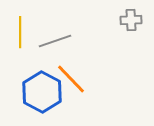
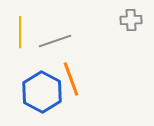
orange line: rotated 24 degrees clockwise
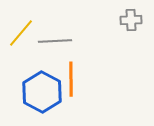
yellow line: moved 1 px right, 1 px down; rotated 40 degrees clockwise
gray line: rotated 16 degrees clockwise
orange line: rotated 20 degrees clockwise
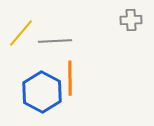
orange line: moved 1 px left, 1 px up
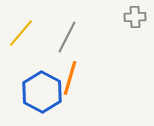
gray cross: moved 4 px right, 3 px up
gray line: moved 12 px right, 4 px up; rotated 60 degrees counterclockwise
orange line: rotated 16 degrees clockwise
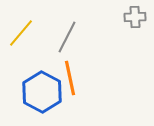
orange line: rotated 28 degrees counterclockwise
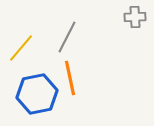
yellow line: moved 15 px down
blue hexagon: moved 5 px left, 2 px down; rotated 21 degrees clockwise
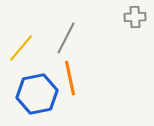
gray line: moved 1 px left, 1 px down
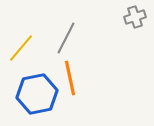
gray cross: rotated 15 degrees counterclockwise
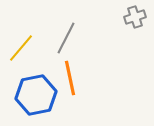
blue hexagon: moved 1 px left, 1 px down
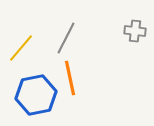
gray cross: moved 14 px down; rotated 25 degrees clockwise
